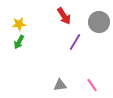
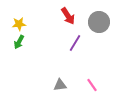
red arrow: moved 4 px right
purple line: moved 1 px down
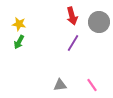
red arrow: moved 4 px right; rotated 18 degrees clockwise
yellow star: rotated 16 degrees clockwise
purple line: moved 2 px left
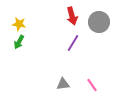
gray triangle: moved 3 px right, 1 px up
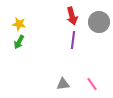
purple line: moved 3 px up; rotated 24 degrees counterclockwise
pink line: moved 1 px up
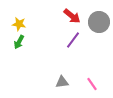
red arrow: rotated 36 degrees counterclockwise
purple line: rotated 30 degrees clockwise
gray triangle: moved 1 px left, 2 px up
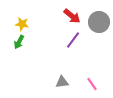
yellow star: moved 3 px right
